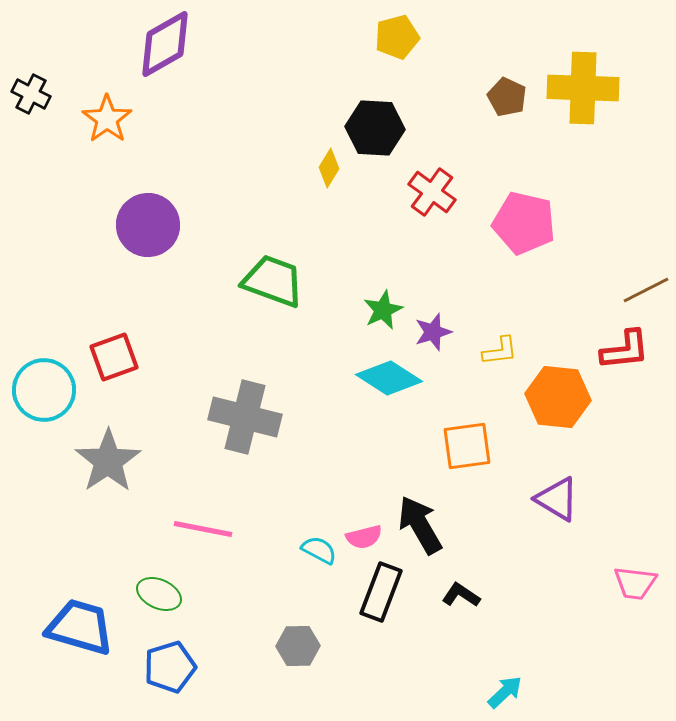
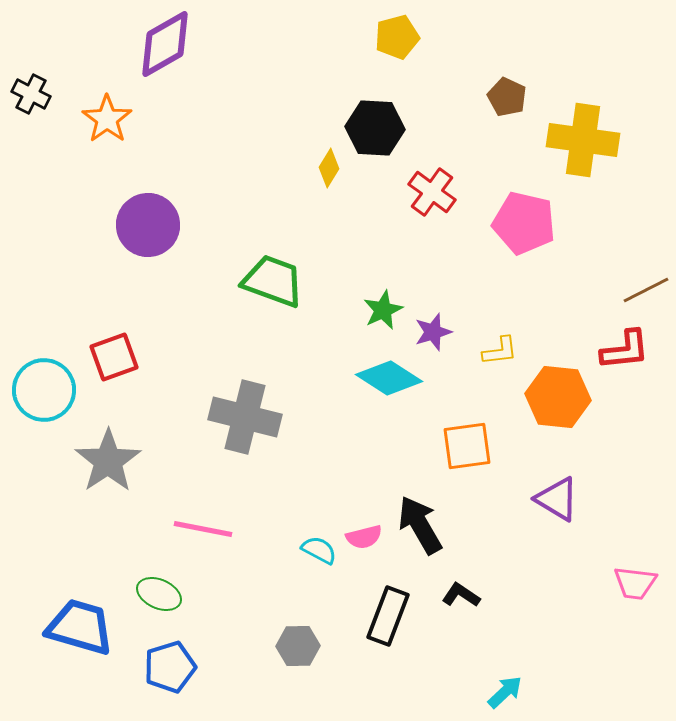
yellow cross: moved 52 px down; rotated 6 degrees clockwise
black rectangle: moved 7 px right, 24 px down
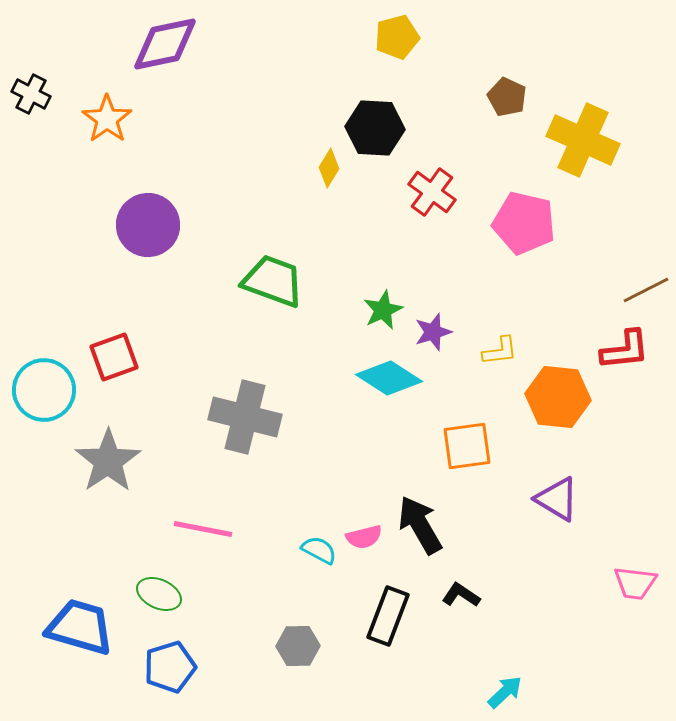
purple diamond: rotated 18 degrees clockwise
yellow cross: rotated 16 degrees clockwise
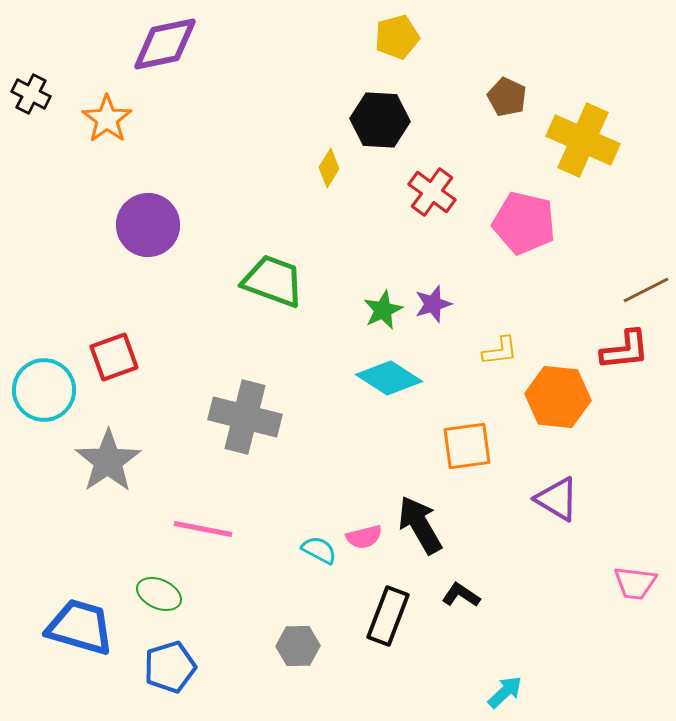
black hexagon: moved 5 px right, 8 px up
purple star: moved 28 px up
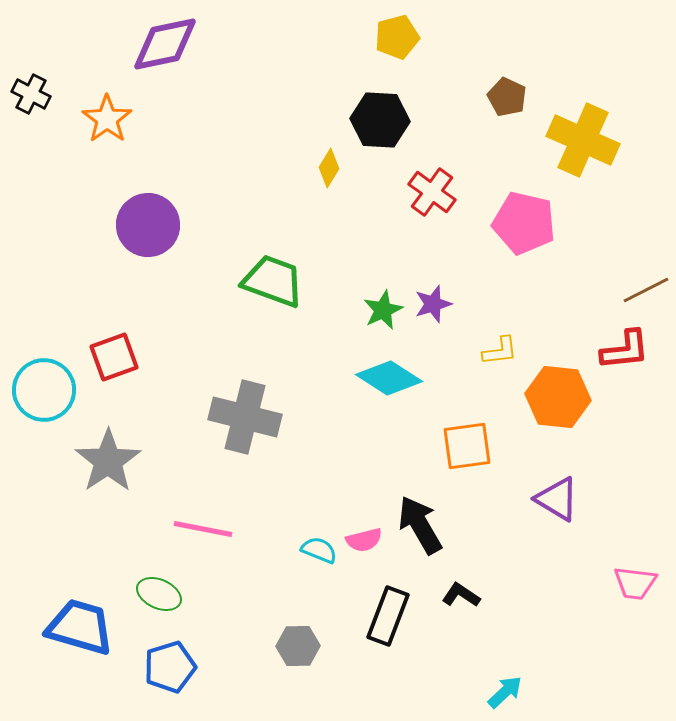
pink semicircle: moved 3 px down
cyan semicircle: rotated 6 degrees counterclockwise
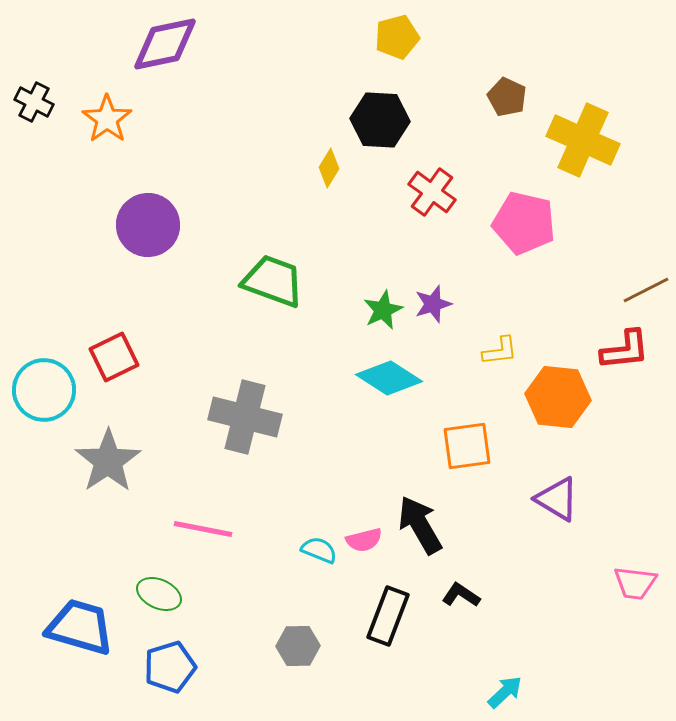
black cross: moved 3 px right, 8 px down
red square: rotated 6 degrees counterclockwise
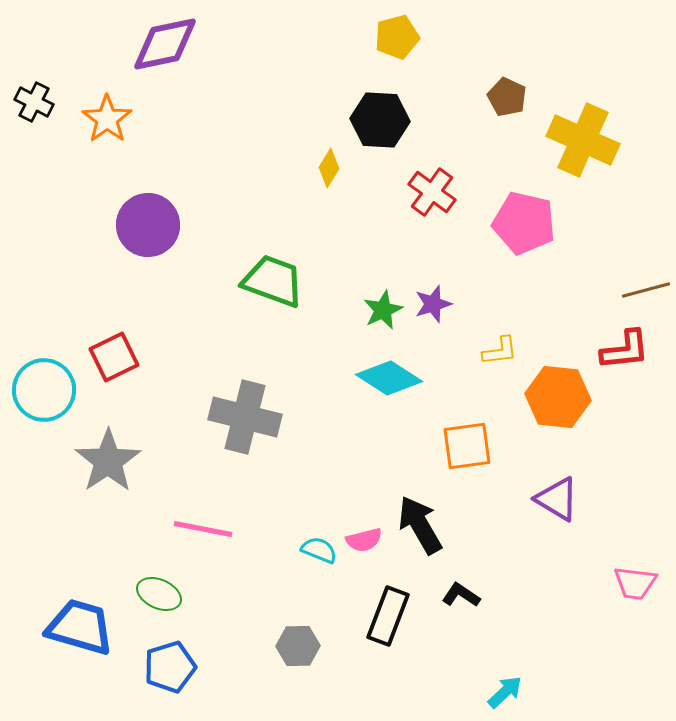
brown line: rotated 12 degrees clockwise
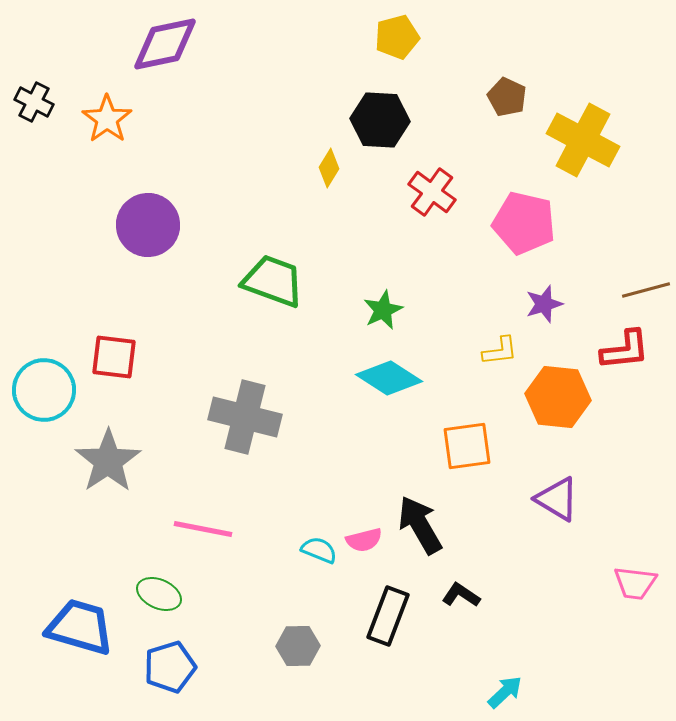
yellow cross: rotated 4 degrees clockwise
purple star: moved 111 px right
red square: rotated 33 degrees clockwise
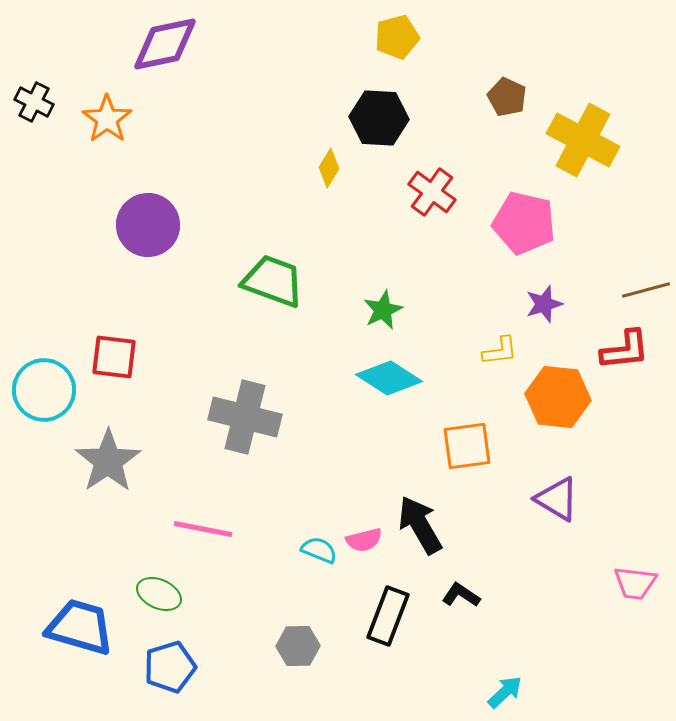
black hexagon: moved 1 px left, 2 px up
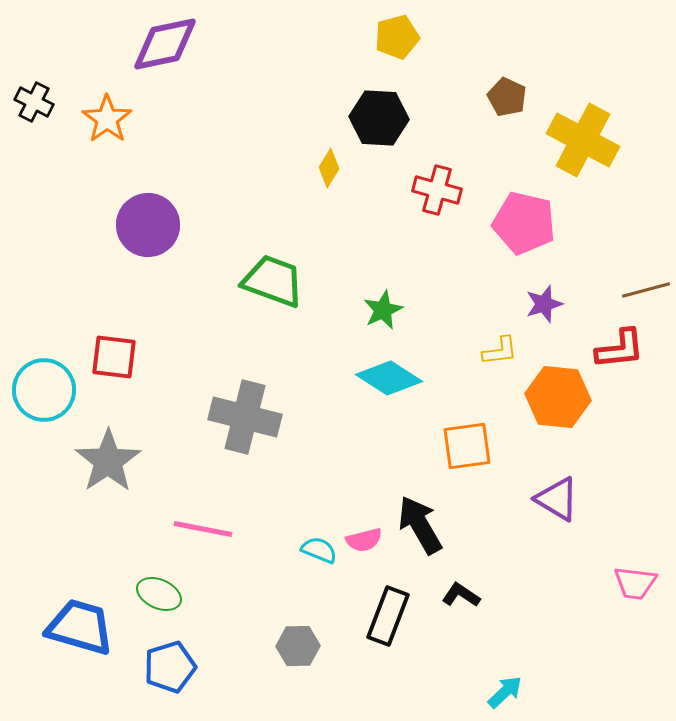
red cross: moved 5 px right, 2 px up; rotated 21 degrees counterclockwise
red L-shape: moved 5 px left, 1 px up
